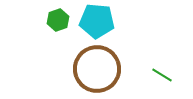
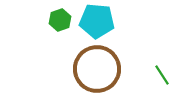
green hexagon: moved 2 px right
green line: rotated 25 degrees clockwise
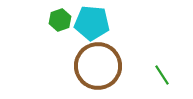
cyan pentagon: moved 5 px left, 2 px down
brown circle: moved 1 px right, 3 px up
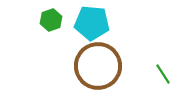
green hexagon: moved 9 px left
green line: moved 1 px right, 1 px up
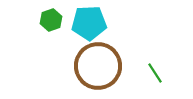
cyan pentagon: moved 3 px left; rotated 8 degrees counterclockwise
green line: moved 8 px left, 1 px up
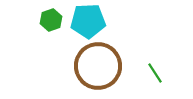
cyan pentagon: moved 1 px left, 2 px up
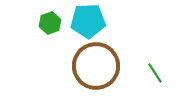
green hexagon: moved 1 px left, 3 px down
brown circle: moved 2 px left
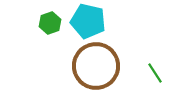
cyan pentagon: rotated 16 degrees clockwise
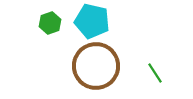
cyan pentagon: moved 4 px right
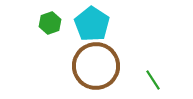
cyan pentagon: moved 3 px down; rotated 20 degrees clockwise
green line: moved 2 px left, 7 px down
